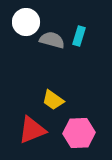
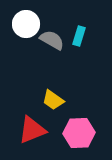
white circle: moved 2 px down
gray semicircle: rotated 15 degrees clockwise
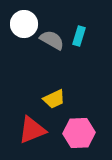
white circle: moved 2 px left
yellow trapezoid: moved 1 px right, 1 px up; rotated 60 degrees counterclockwise
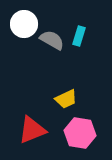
yellow trapezoid: moved 12 px right
pink hexagon: moved 1 px right; rotated 12 degrees clockwise
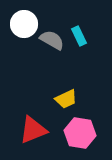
cyan rectangle: rotated 42 degrees counterclockwise
red triangle: moved 1 px right
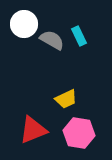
pink hexagon: moved 1 px left
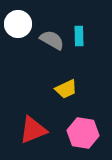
white circle: moved 6 px left
cyan rectangle: rotated 24 degrees clockwise
yellow trapezoid: moved 10 px up
pink hexagon: moved 4 px right
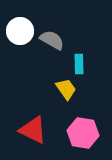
white circle: moved 2 px right, 7 px down
cyan rectangle: moved 28 px down
yellow trapezoid: rotated 100 degrees counterclockwise
red triangle: rotated 48 degrees clockwise
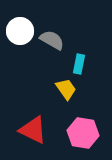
cyan rectangle: rotated 12 degrees clockwise
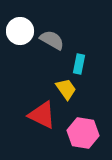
red triangle: moved 9 px right, 15 px up
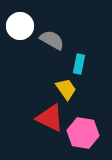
white circle: moved 5 px up
red triangle: moved 8 px right, 3 px down
